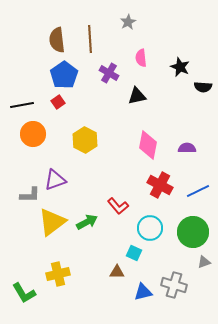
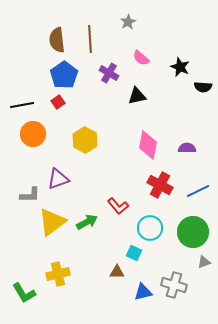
pink semicircle: rotated 42 degrees counterclockwise
purple triangle: moved 3 px right, 1 px up
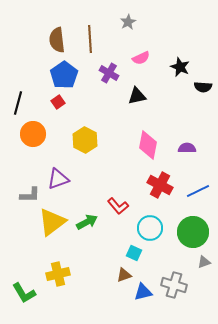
pink semicircle: rotated 66 degrees counterclockwise
black line: moved 4 px left, 2 px up; rotated 65 degrees counterclockwise
brown triangle: moved 7 px right, 3 px down; rotated 21 degrees counterclockwise
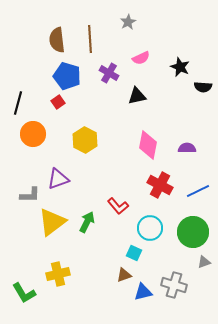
blue pentagon: moved 3 px right, 1 px down; rotated 20 degrees counterclockwise
green arrow: rotated 35 degrees counterclockwise
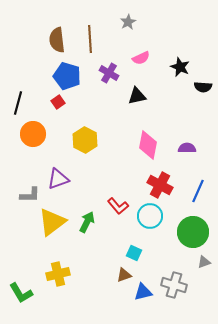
blue line: rotated 40 degrees counterclockwise
cyan circle: moved 12 px up
green L-shape: moved 3 px left
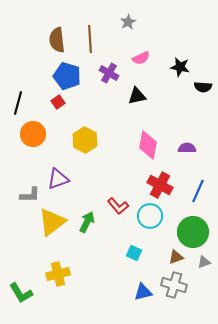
black star: rotated 12 degrees counterclockwise
brown triangle: moved 52 px right, 18 px up
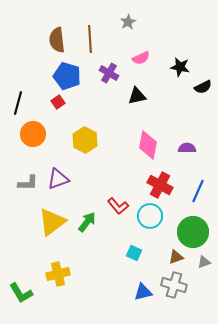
black semicircle: rotated 30 degrees counterclockwise
gray L-shape: moved 2 px left, 12 px up
green arrow: rotated 10 degrees clockwise
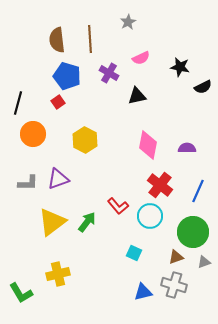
red cross: rotated 10 degrees clockwise
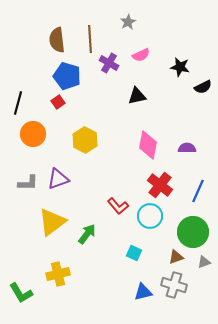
pink semicircle: moved 3 px up
purple cross: moved 10 px up
green arrow: moved 12 px down
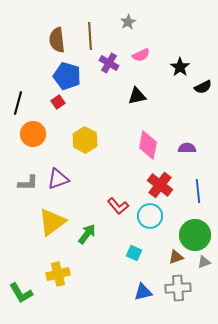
brown line: moved 3 px up
black star: rotated 24 degrees clockwise
blue line: rotated 30 degrees counterclockwise
green circle: moved 2 px right, 3 px down
gray cross: moved 4 px right, 3 px down; rotated 20 degrees counterclockwise
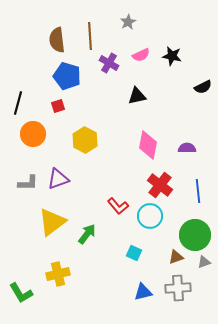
black star: moved 8 px left, 11 px up; rotated 24 degrees counterclockwise
red square: moved 4 px down; rotated 16 degrees clockwise
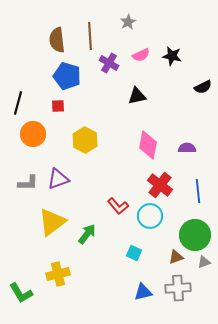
red square: rotated 16 degrees clockwise
